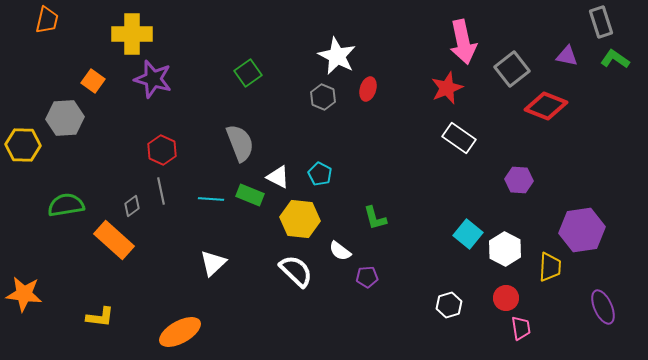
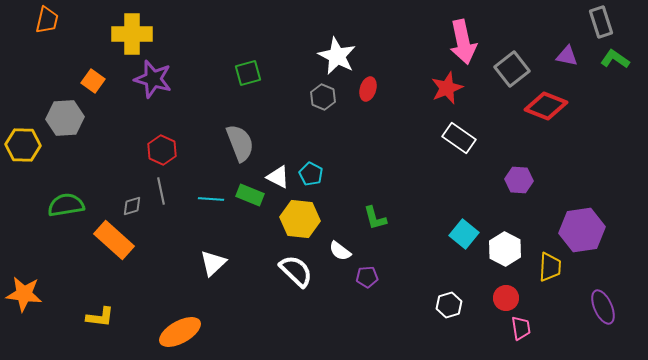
green square at (248, 73): rotated 20 degrees clockwise
cyan pentagon at (320, 174): moved 9 px left
gray diamond at (132, 206): rotated 20 degrees clockwise
cyan square at (468, 234): moved 4 px left
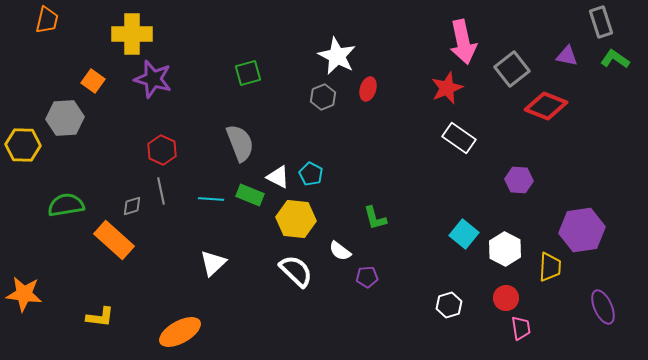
gray hexagon at (323, 97): rotated 15 degrees clockwise
yellow hexagon at (300, 219): moved 4 px left
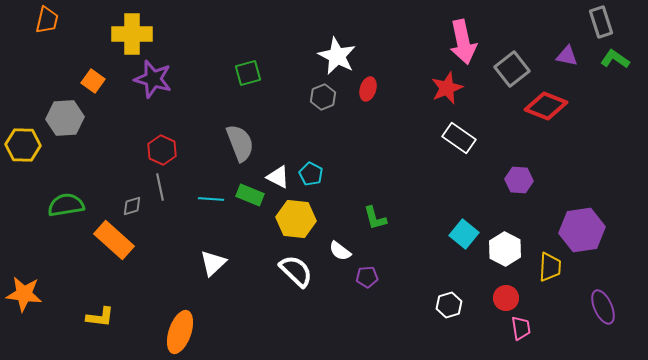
gray line at (161, 191): moved 1 px left, 4 px up
orange ellipse at (180, 332): rotated 42 degrees counterclockwise
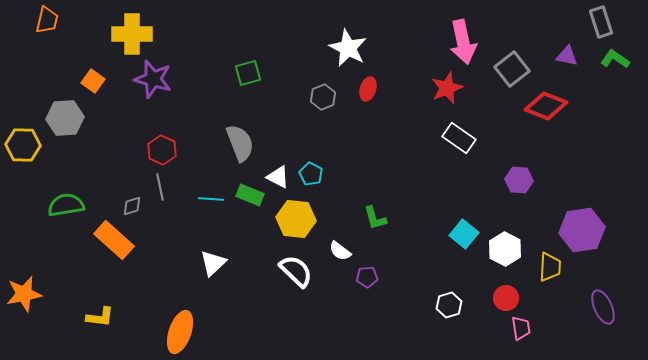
white star at (337, 56): moved 11 px right, 8 px up
orange star at (24, 294): rotated 18 degrees counterclockwise
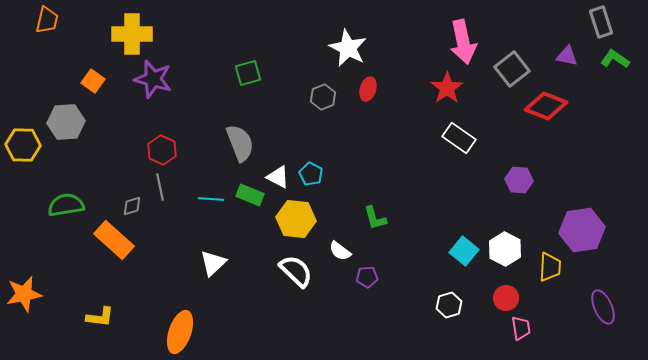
red star at (447, 88): rotated 12 degrees counterclockwise
gray hexagon at (65, 118): moved 1 px right, 4 px down
cyan square at (464, 234): moved 17 px down
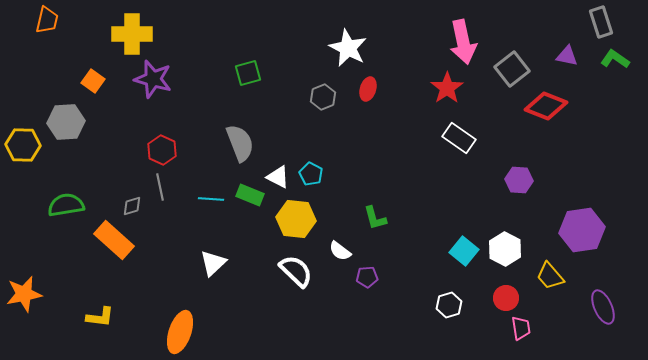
yellow trapezoid at (550, 267): moved 9 px down; rotated 136 degrees clockwise
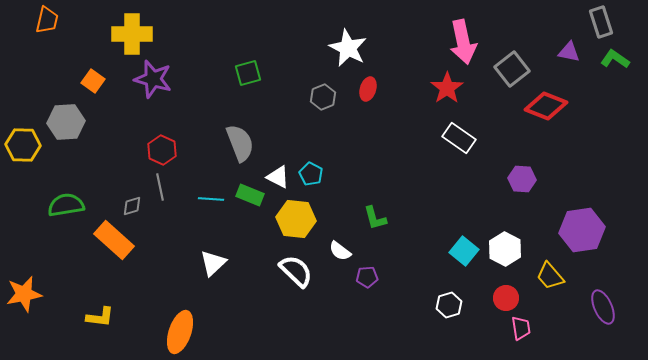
purple triangle at (567, 56): moved 2 px right, 4 px up
purple hexagon at (519, 180): moved 3 px right, 1 px up
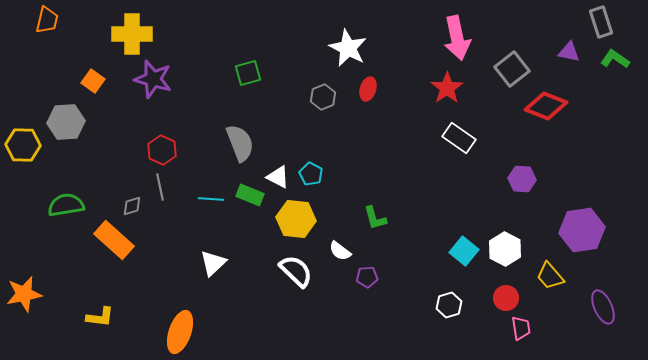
pink arrow at (463, 42): moved 6 px left, 4 px up
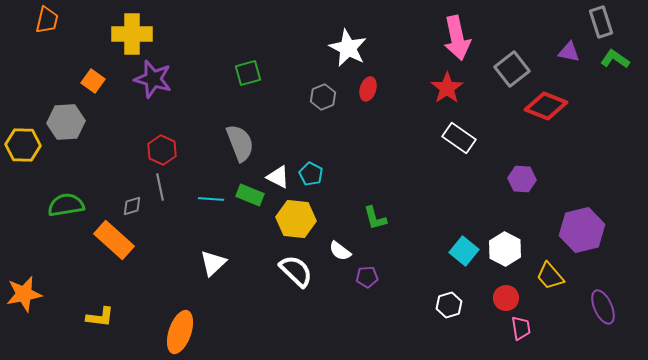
purple hexagon at (582, 230): rotated 6 degrees counterclockwise
